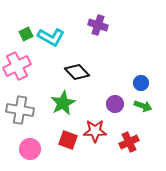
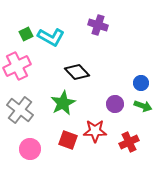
gray cross: rotated 28 degrees clockwise
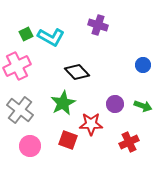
blue circle: moved 2 px right, 18 px up
red star: moved 4 px left, 7 px up
pink circle: moved 3 px up
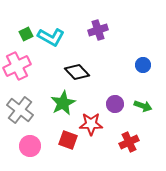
purple cross: moved 5 px down; rotated 36 degrees counterclockwise
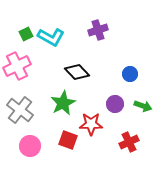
blue circle: moved 13 px left, 9 px down
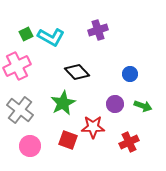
red star: moved 2 px right, 3 px down
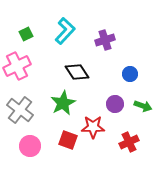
purple cross: moved 7 px right, 10 px down
cyan L-shape: moved 14 px right, 6 px up; rotated 76 degrees counterclockwise
black diamond: rotated 10 degrees clockwise
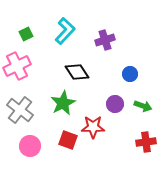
red cross: moved 17 px right; rotated 18 degrees clockwise
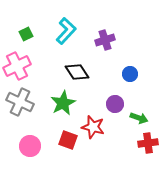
cyan L-shape: moved 1 px right
green arrow: moved 4 px left, 12 px down
gray cross: moved 8 px up; rotated 12 degrees counterclockwise
red star: rotated 15 degrees clockwise
red cross: moved 2 px right, 1 px down
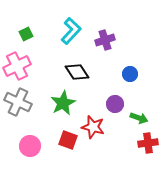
cyan L-shape: moved 5 px right
gray cross: moved 2 px left
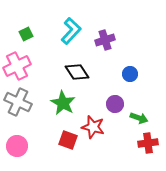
green star: rotated 15 degrees counterclockwise
pink circle: moved 13 px left
